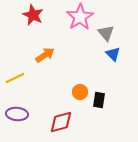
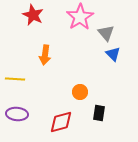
orange arrow: rotated 132 degrees clockwise
yellow line: moved 1 px down; rotated 30 degrees clockwise
black rectangle: moved 13 px down
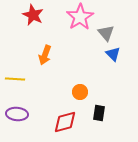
orange arrow: rotated 12 degrees clockwise
red diamond: moved 4 px right
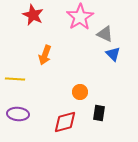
gray triangle: moved 1 px left, 1 px down; rotated 24 degrees counterclockwise
purple ellipse: moved 1 px right
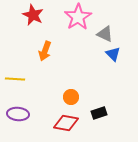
pink star: moved 2 px left
orange arrow: moved 4 px up
orange circle: moved 9 px left, 5 px down
black rectangle: rotated 63 degrees clockwise
red diamond: moved 1 px right, 1 px down; rotated 25 degrees clockwise
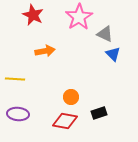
pink star: moved 1 px right
orange arrow: rotated 120 degrees counterclockwise
red diamond: moved 1 px left, 2 px up
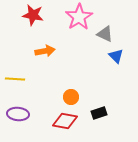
red star: rotated 15 degrees counterclockwise
blue triangle: moved 3 px right, 2 px down
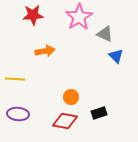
red star: rotated 15 degrees counterclockwise
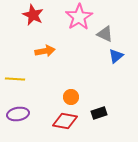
red star: rotated 30 degrees clockwise
blue triangle: rotated 35 degrees clockwise
purple ellipse: rotated 15 degrees counterclockwise
